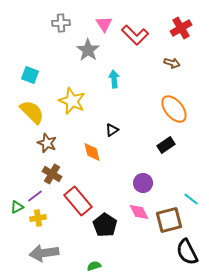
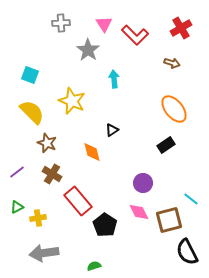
purple line: moved 18 px left, 24 px up
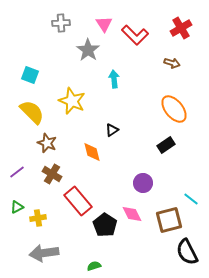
pink diamond: moved 7 px left, 2 px down
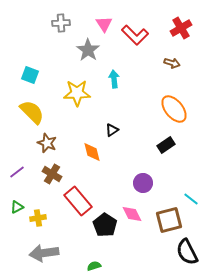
yellow star: moved 5 px right, 8 px up; rotated 24 degrees counterclockwise
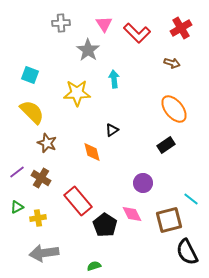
red L-shape: moved 2 px right, 2 px up
brown cross: moved 11 px left, 4 px down
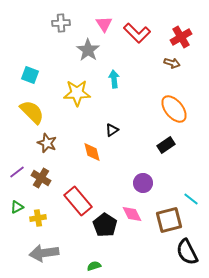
red cross: moved 9 px down
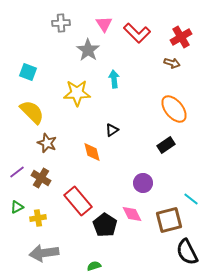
cyan square: moved 2 px left, 3 px up
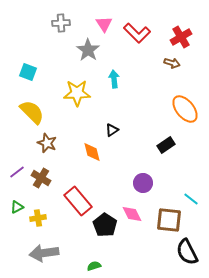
orange ellipse: moved 11 px right
brown square: rotated 20 degrees clockwise
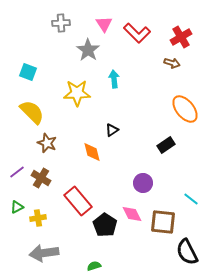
brown square: moved 6 px left, 2 px down
